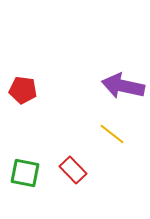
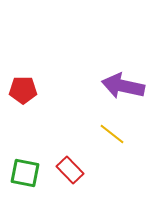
red pentagon: rotated 8 degrees counterclockwise
red rectangle: moved 3 px left
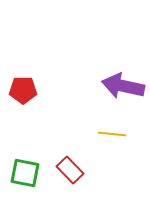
yellow line: rotated 32 degrees counterclockwise
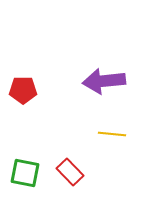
purple arrow: moved 19 px left, 5 px up; rotated 18 degrees counterclockwise
red rectangle: moved 2 px down
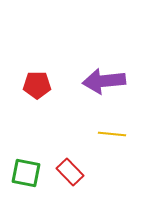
red pentagon: moved 14 px right, 5 px up
green square: moved 1 px right
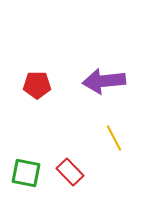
yellow line: moved 2 px right, 4 px down; rotated 56 degrees clockwise
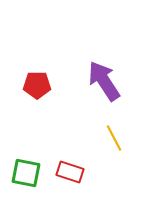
purple arrow: rotated 63 degrees clockwise
red rectangle: rotated 28 degrees counterclockwise
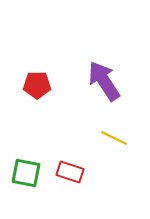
yellow line: rotated 36 degrees counterclockwise
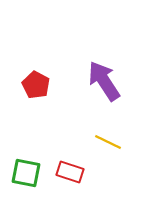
red pentagon: moved 1 px left; rotated 28 degrees clockwise
yellow line: moved 6 px left, 4 px down
